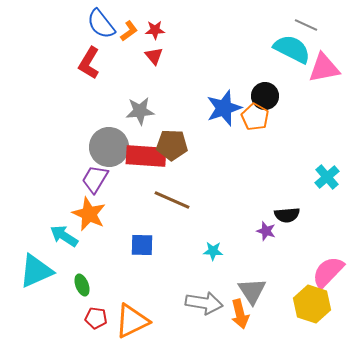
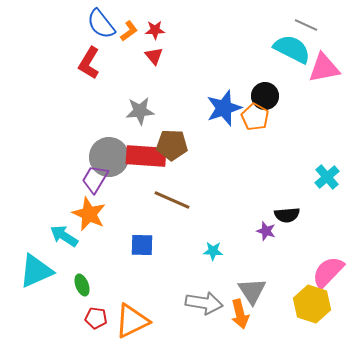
gray circle: moved 10 px down
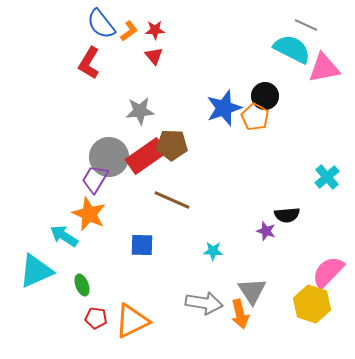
red rectangle: rotated 39 degrees counterclockwise
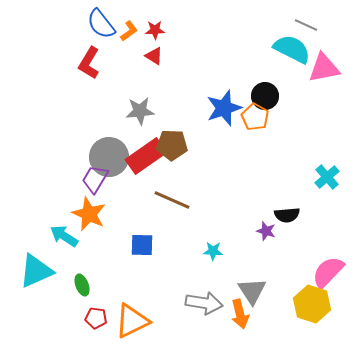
red triangle: rotated 18 degrees counterclockwise
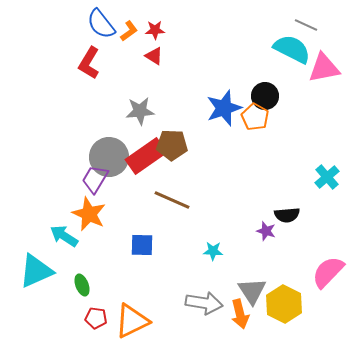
yellow hexagon: moved 28 px left; rotated 9 degrees clockwise
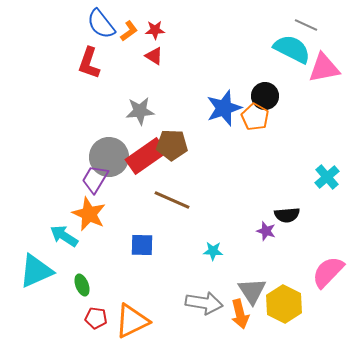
red L-shape: rotated 12 degrees counterclockwise
